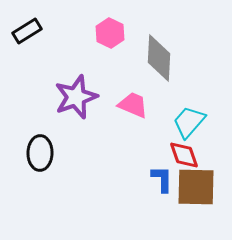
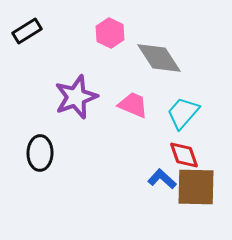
gray diamond: rotated 36 degrees counterclockwise
cyan trapezoid: moved 6 px left, 9 px up
blue L-shape: rotated 48 degrees counterclockwise
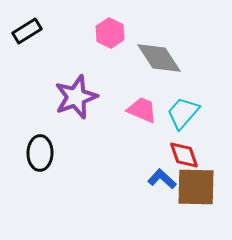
pink trapezoid: moved 9 px right, 5 px down
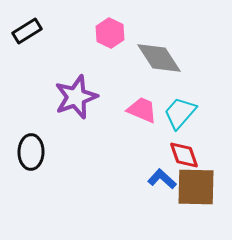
cyan trapezoid: moved 3 px left
black ellipse: moved 9 px left, 1 px up
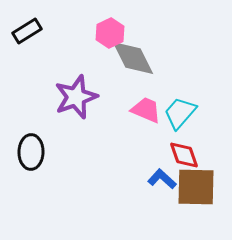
pink hexagon: rotated 8 degrees clockwise
gray diamond: moved 26 px left; rotated 6 degrees clockwise
pink trapezoid: moved 4 px right
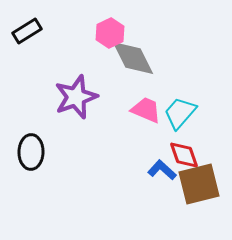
blue L-shape: moved 9 px up
brown square: moved 3 px right, 3 px up; rotated 15 degrees counterclockwise
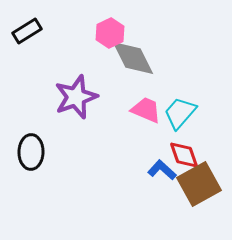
brown square: rotated 15 degrees counterclockwise
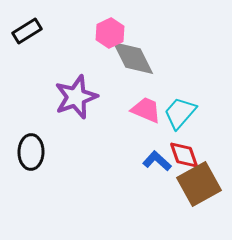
blue L-shape: moved 5 px left, 9 px up
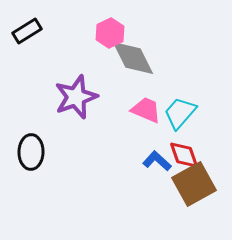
brown square: moved 5 px left
